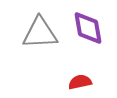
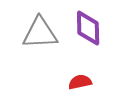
purple diamond: rotated 9 degrees clockwise
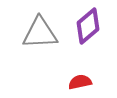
purple diamond: moved 2 px up; rotated 51 degrees clockwise
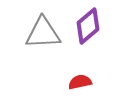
gray triangle: moved 3 px right
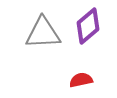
red semicircle: moved 1 px right, 2 px up
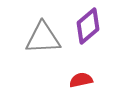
gray triangle: moved 5 px down
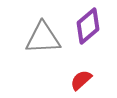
red semicircle: rotated 30 degrees counterclockwise
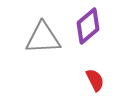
red semicircle: moved 14 px right; rotated 105 degrees clockwise
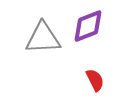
purple diamond: rotated 18 degrees clockwise
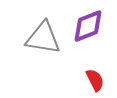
gray triangle: rotated 12 degrees clockwise
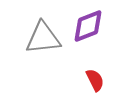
gray triangle: rotated 15 degrees counterclockwise
